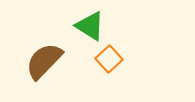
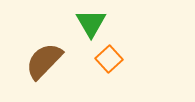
green triangle: moved 1 px right, 3 px up; rotated 28 degrees clockwise
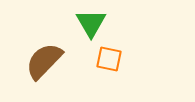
orange square: rotated 36 degrees counterclockwise
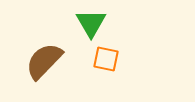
orange square: moved 3 px left
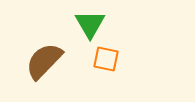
green triangle: moved 1 px left, 1 px down
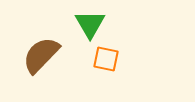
brown semicircle: moved 3 px left, 6 px up
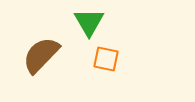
green triangle: moved 1 px left, 2 px up
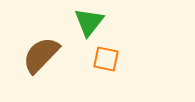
green triangle: rotated 8 degrees clockwise
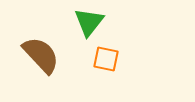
brown semicircle: rotated 93 degrees clockwise
